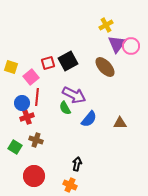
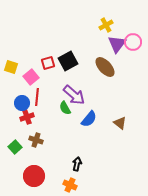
pink circle: moved 2 px right, 4 px up
purple arrow: rotated 15 degrees clockwise
brown triangle: rotated 40 degrees clockwise
green square: rotated 16 degrees clockwise
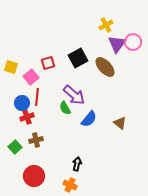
black square: moved 10 px right, 3 px up
brown cross: rotated 32 degrees counterclockwise
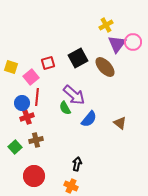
orange cross: moved 1 px right, 1 px down
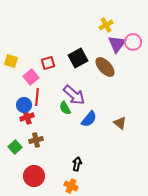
yellow square: moved 6 px up
blue circle: moved 2 px right, 2 px down
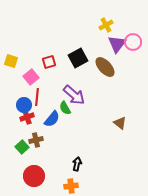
red square: moved 1 px right, 1 px up
blue semicircle: moved 37 px left
green square: moved 7 px right
orange cross: rotated 32 degrees counterclockwise
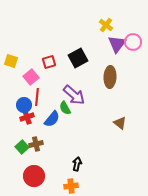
yellow cross: rotated 24 degrees counterclockwise
brown ellipse: moved 5 px right, 10 px down; rotated 45 degrees clockwise
brown cross: moved 4 px down
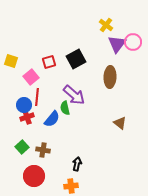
black square: moved 2 px left, 1 px down
green semicircle: rotated 16 degrees clockwise
brown cross: moved 7 px right, 6 px down; rotated 24 degrees clockwise
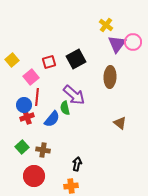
yellow square: moved 1 px right, 1 px up; rotated 32 degrees clockwise
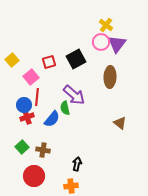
pink circle: moved 32 px left
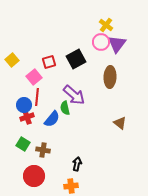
pink square: moved 3 px right
green square: moved 1 px right, 3 px up; rotated 16 degrees counterclockwise
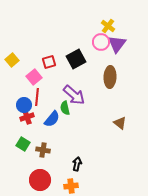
yellow cross: moved 2 px right, 1 px down
red circle: moved 6 px right, 4 px down
